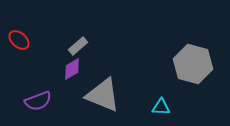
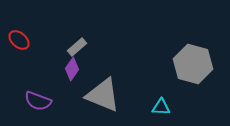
gray rectangle: moved 1 px left, 1 px down
purple diamond: rotated 25 degrees counterclockwise
purple semicircle: rotated 40 degrees clockwise
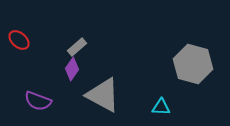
gray triangle: rotated 6 degrees clockwise
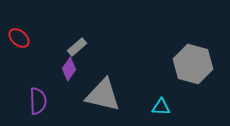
red ellipse: moved 2 px up
purple diamond: moved 3 px left
gray triangle: rotated 15 degrees counterclockwise
purple semicircle: rotated 112 degrees counterclockwise
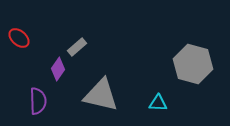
purple diamond: moved 11 px left
gray triangle: moved 2 px left
cyan triangle: moved 3 px left, 4 px up
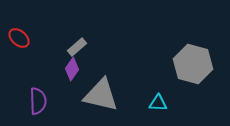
purple diamond: moved 14 px right
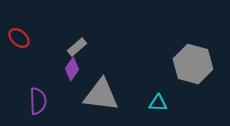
gray triangle: rotated 6 degrees counterclockwise
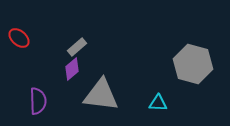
purple diamond: rotated 15 degrees clockwise
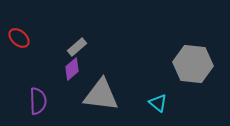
gray hexagon: rotated 9 degrees counterclockwise
cyan triangle: rotated 36 degrees clockwise
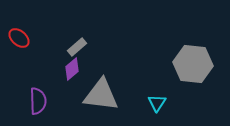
cyan triangle: moved 1 px left; rotated 24 degrees clockwise
